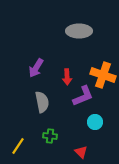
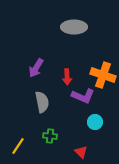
gray ellipse: moved 5 px left, 4 px up
purple L-shape: rotated 45 degrees clockwise
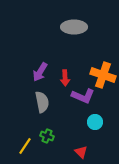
purple arrow: moved 4 px right, 4 px down
red arrow: moved 2 px left, 1 px down
green cross: moved 3 px left; rotated 16 degrees clockwise
yellow line: moved 7 px right
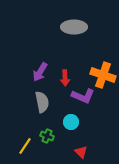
cyan circle: moved 24 px left
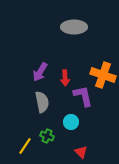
purple L-shape: rotated 125 degrees counterclockwise
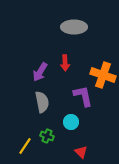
red arrow: moved 15 px up
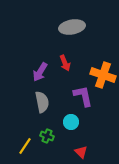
gray ellipse: moved 2 px left; rotated 10 degrees counterclockwise
red arrow: rotated 21 degrees counterclockwise
